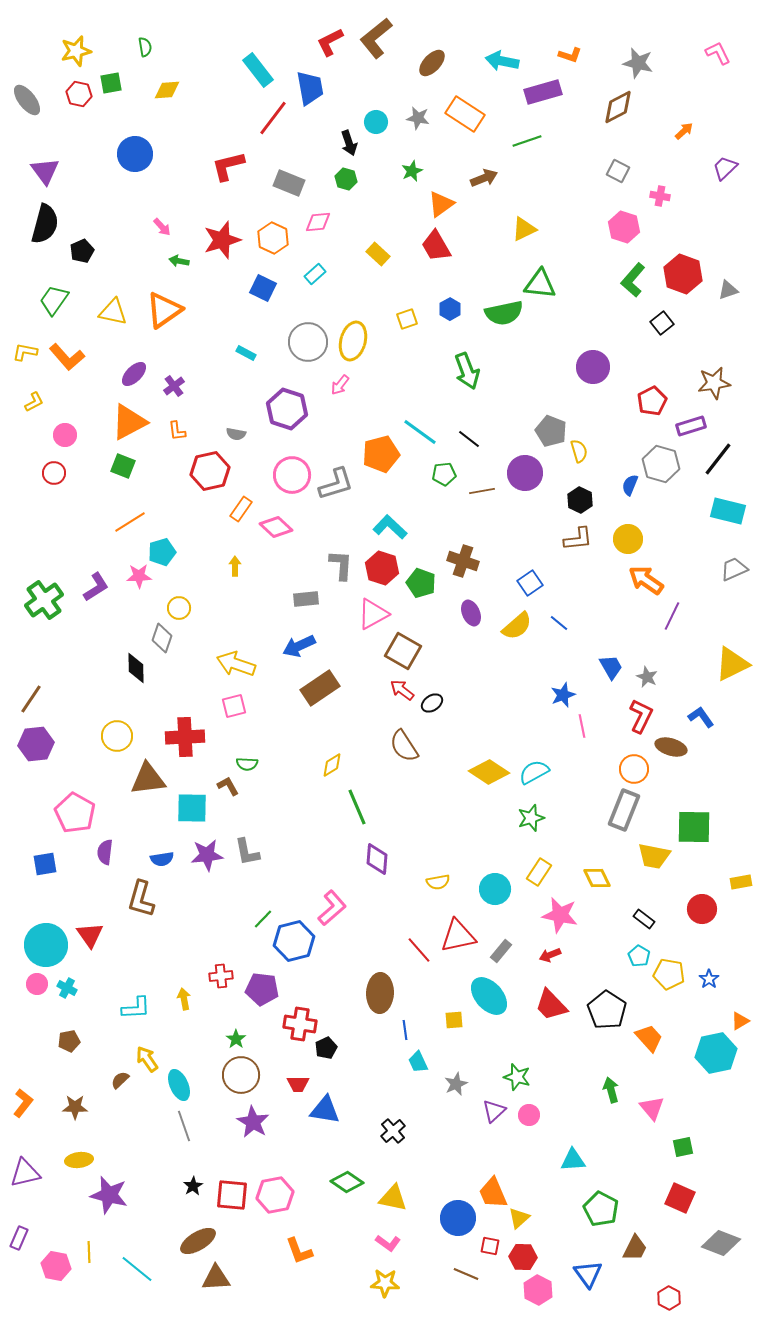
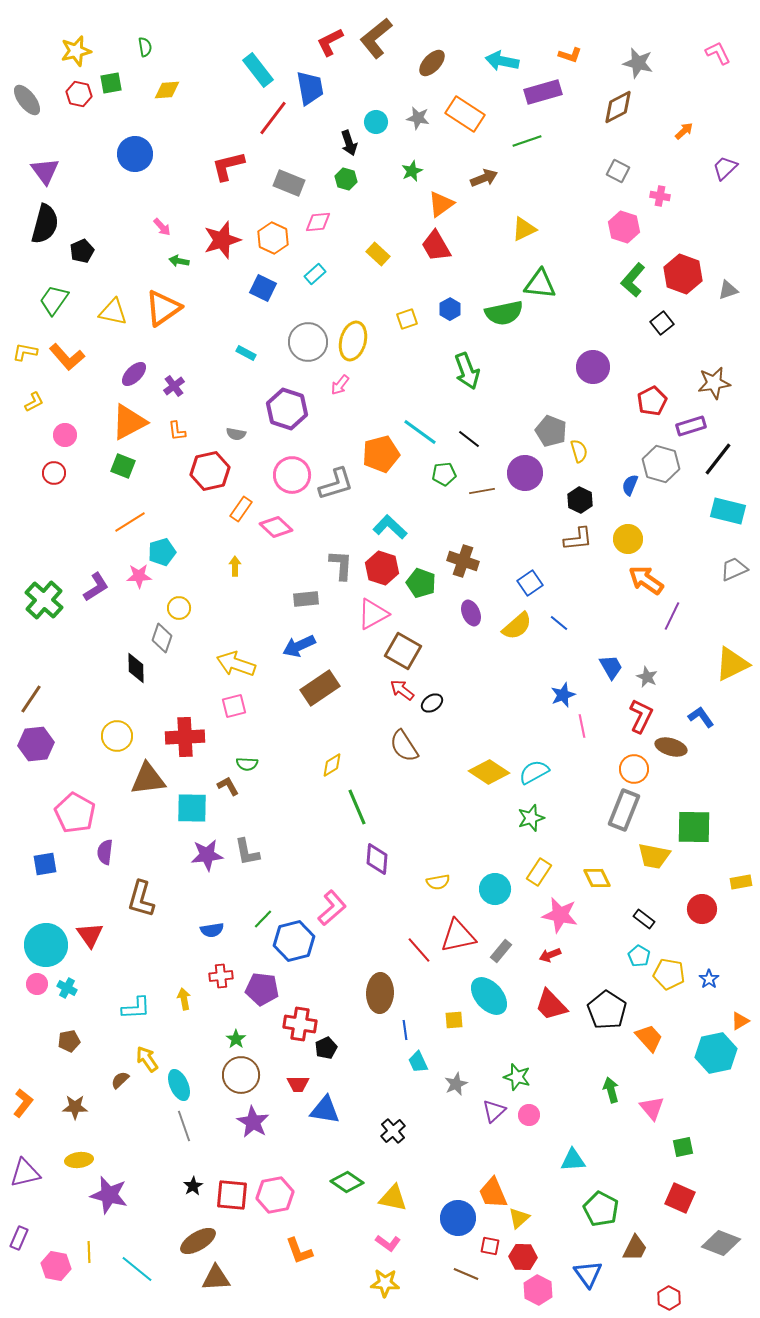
orange triangle at (164, 310): moved 1 px left, 2 px up
green cross at (44, 600): rotated 12 degrees counterclockwise
blue semicircle at (162, 859): moved 50 px right, 71 px down
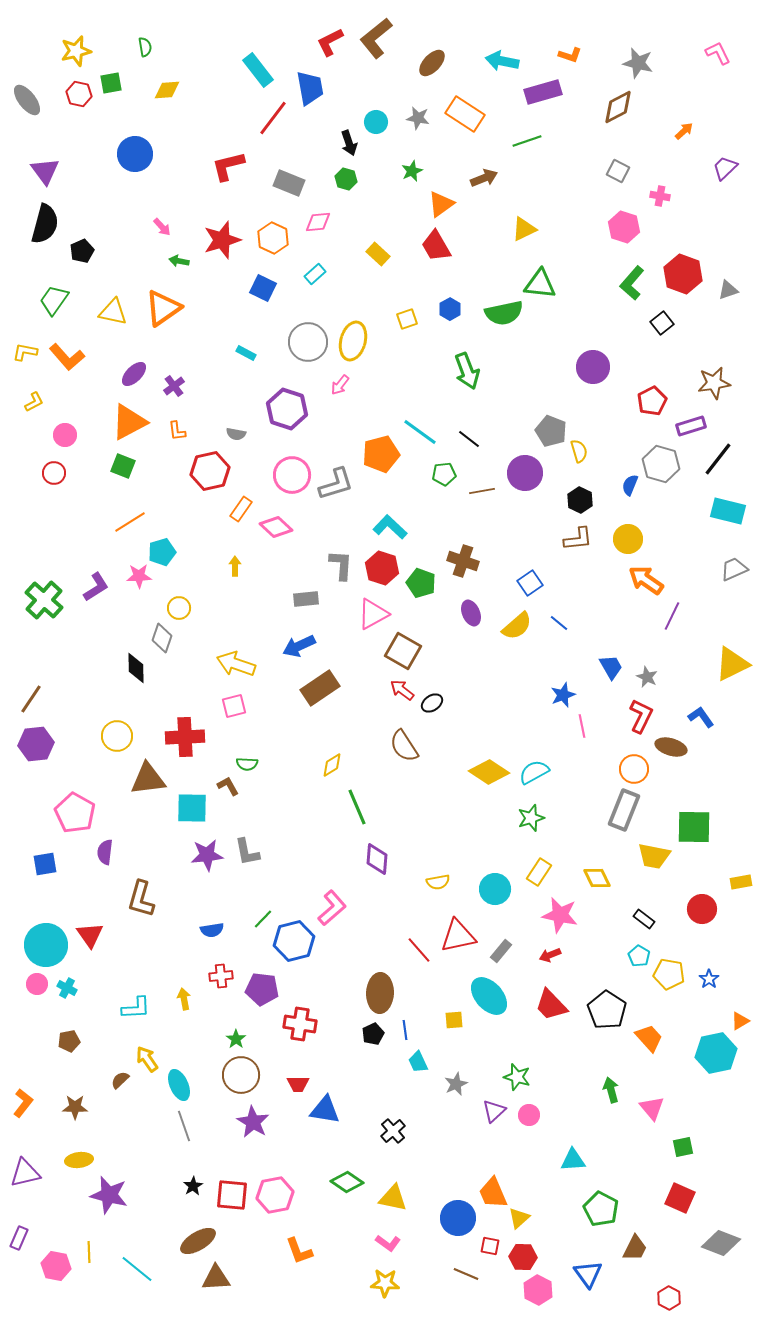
green L-shape at (633, 280): moved 1 px left, 3 px down
black pentagon at (326, 1048): moved 47 px right, 14 px up
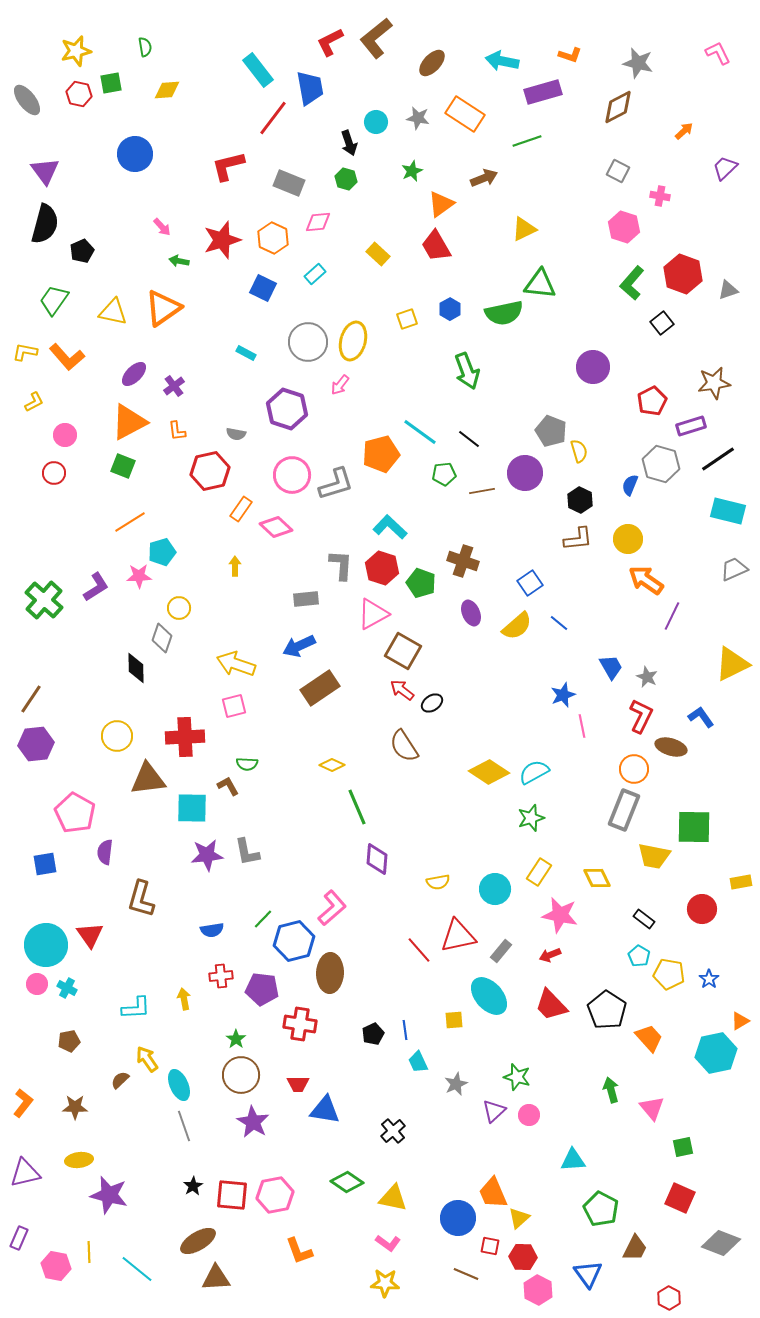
black line at (718, 459): rotated 18 degrees clockwise
yellow diamond at (332, 765): rotated 55 degrees clockwise
brown ellipse at (380, 993): moved 50 px left, 20 px up
